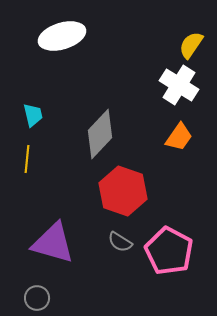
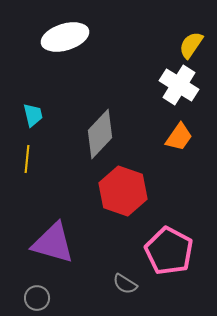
white ellipse: moved 3 px right, 1 px down
gray semicircle: moved 5 px right, 42 px down
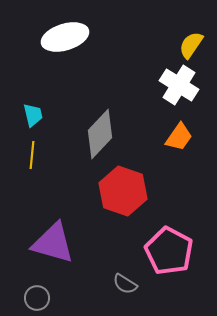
yellow line: moved 5 px right, 4 px up
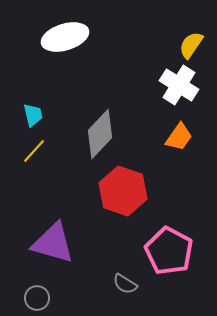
yellow line: moved 2 px right, 4 px up; rotated 36 degrees clockwise
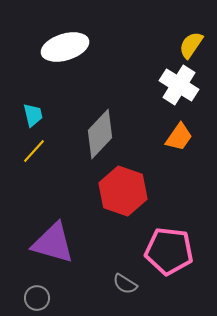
white ellipse: moved 10 px down
pink pentagon: rotated 21 degrees counterclockwise
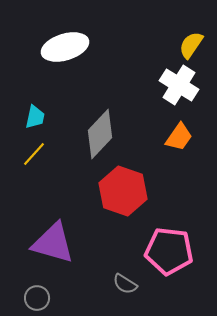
cyan trapezoid: moved 2 px right, 2 px down; rotated 25 degrees clockwise
yellow line: moved 3 px down
